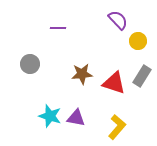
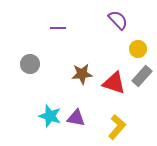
yellow circle: moved 8 px down
gray rectangle: rotated 10 degrees clockwise
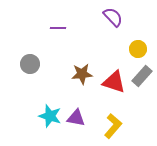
purple semicircle: moved 5 px left, 3 px up
red triangle: moved 1 px up
yellow L-shape: moved 4 px left, 1 px up
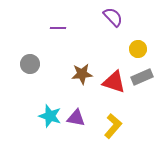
gray rectangle: moved 1 px down; rotated 25 degrees clockwise
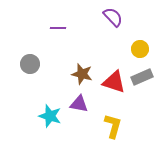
yellow circle: moved 2 px right
brown star: rotated 20 degrees clockwise
purple triangle: moved 3 px right, 14 px up
yellow L-shape: rotated 25 degrees counterclockwise
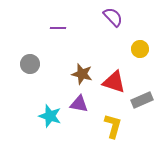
gray rectangle: moved 23 px down
